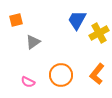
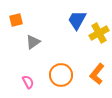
pink semicircle: rotated 144 degrees counterclockwise
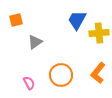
yellow cross: rotated 24 degrees clockwise
gray triangle: moved 2 px right
orange L-shape: moved 1 px right, 1 px up
pink semicircle: moved 1 px right, 1 px down
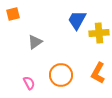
orange square: moved 3 px left, 6 px up
orange L-shape: rotated 10 degrees counterclockwise
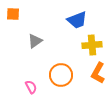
orange square: rotated 16 degrees clockwise
blue trapezoid: rotated 140 degrees counterclockwise
yellow cross: moved 7 px left, 12 px down
gray triangle: moved 1 px up
pink semicircle: moved 2 px right, 4 px down
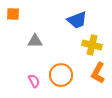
gray triangle: rotated 35 degrees clockwise
yellow cross: rotated 18 degrees clockwise
pink semicircle: moved 3 px right, 6 px up
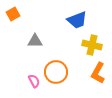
orange square: rotated 32 degrees counterclockwise
orange circle: moved 5 px left, 3 px up
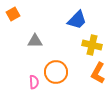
blue trapezoid: rotated 25 degrees counterclockwise
pink semicircle: moved 1 px down; rotated 24 degrees clockwise
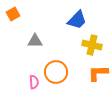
orange L-shape: rotated 60 degrees clockwise
